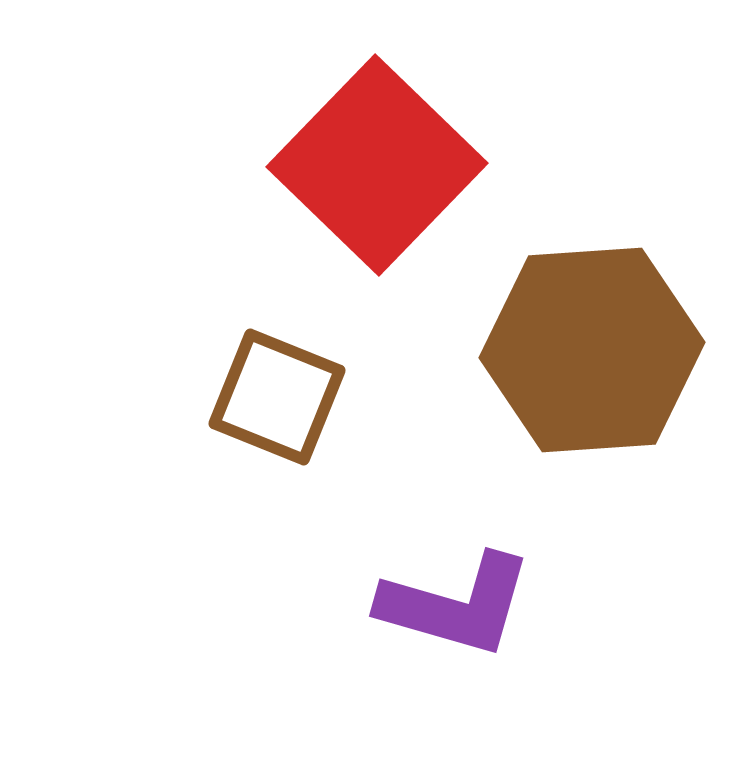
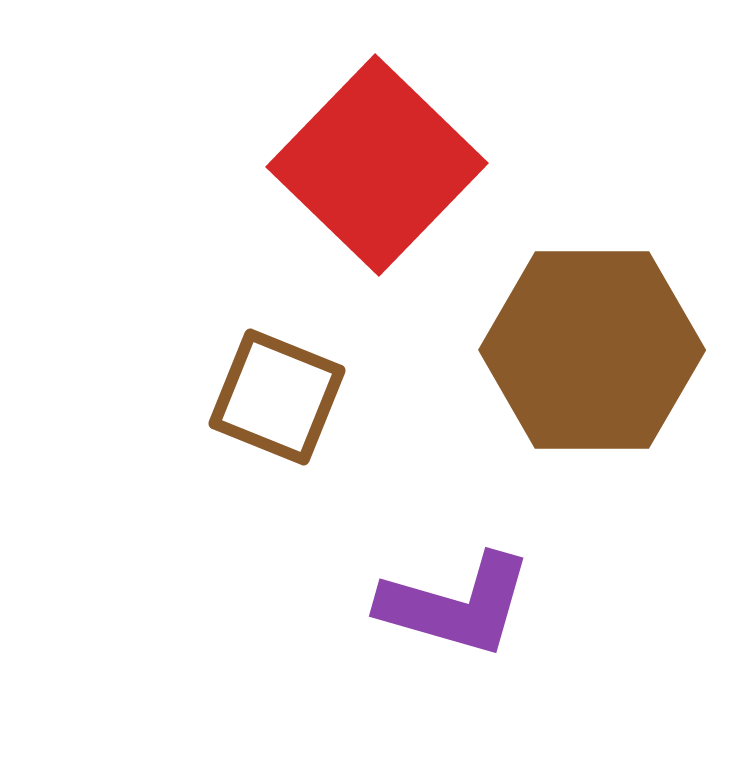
brown hexagon: rotated 4 degrees clockwise
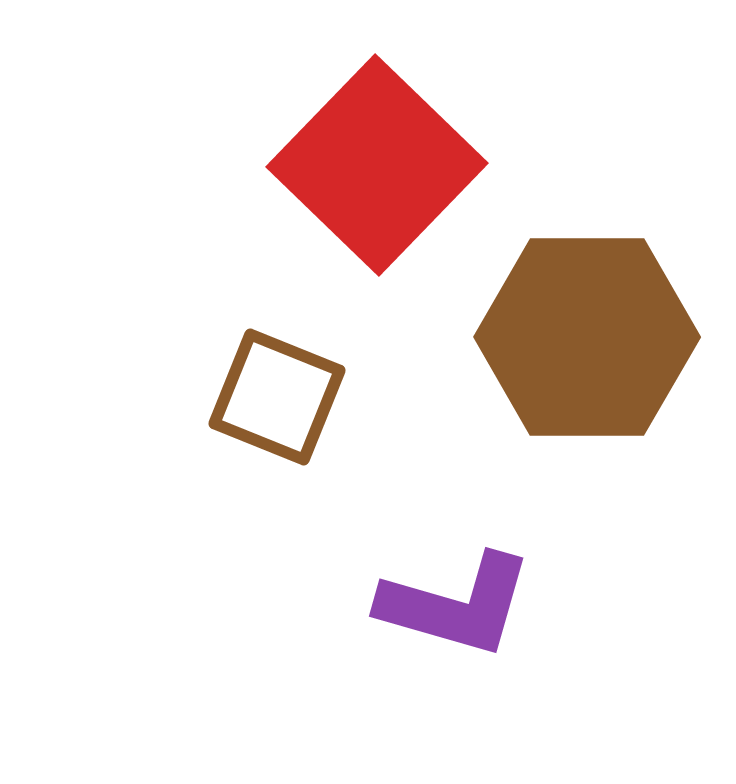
brown hexagon: moved 5 px left, 13 px up
